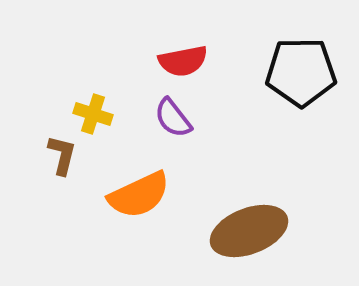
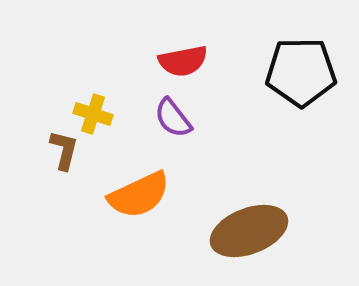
brown L-shape: moved 2 px right, 5 px up
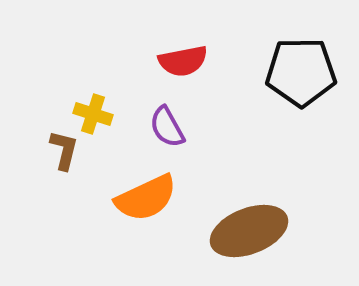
purple semicircle: moved 6 px left, 9 px down; rotated 9 degrees clockwise
orange semicircle: moved 7 px right, 3 px down
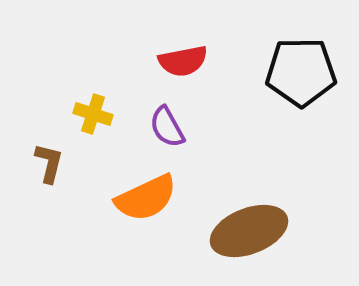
brown L-shape: moved 15 px left, 13 px down
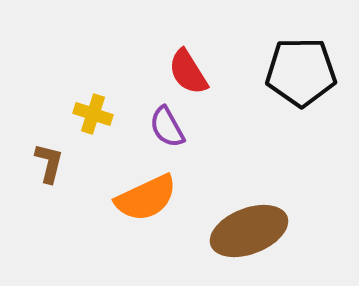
red semicircle: moved 5 px right, 11 px down; rotated 69 degrees clockwise
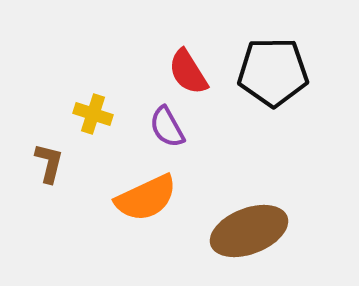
black pentagon: moved 28 px left
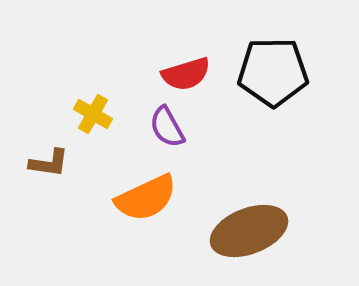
red semicircle: moved 2 px left, 2 px down; rotated 75 degrees counterclockwise
yellow cross: rotated 12 degrees clockwise
brown L-shape: rotated 84 degrees clockwise
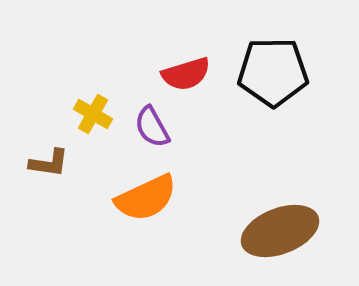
purple semicircle: moved 15 px left
brown ellipse: moved 31 px right
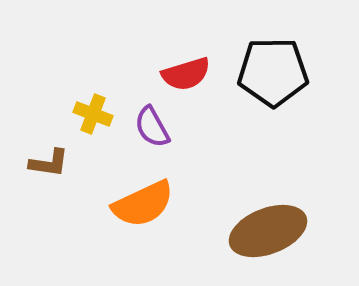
yellow cross: rotated 9 degrees counterclockwise
orange semicircle: moved 3 px left, 6 px down
brown ellipse: moved 12 px left
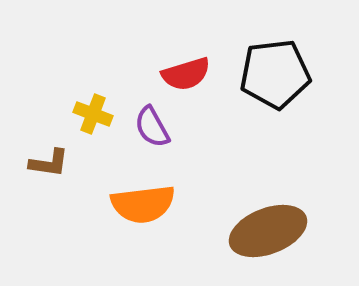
black pentagon: moved 2 px right, 2 px down; rotated 6 degrees counterclockwise
orange semicircle: rotated 18 degrees clockwise
